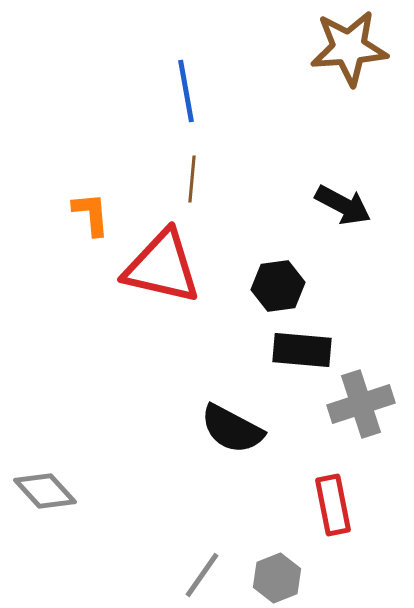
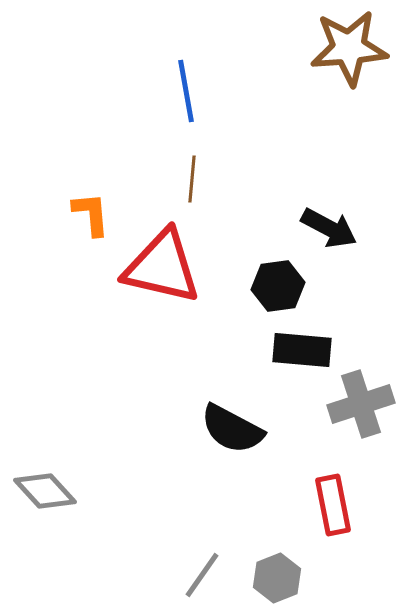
black arrow: moved 14 px left, 23 px down
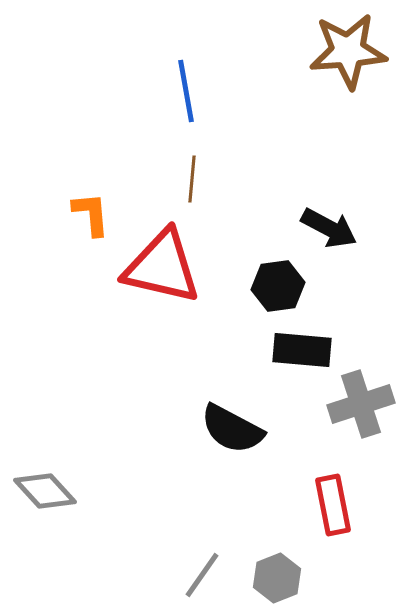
brown star: moved 1 px left, 3 px down
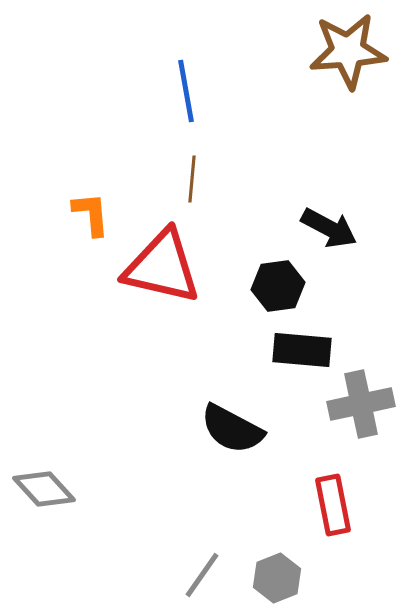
gray cross: rotated 6 degrees clockwise
gray diamond: moved 1 px left, 2 px up
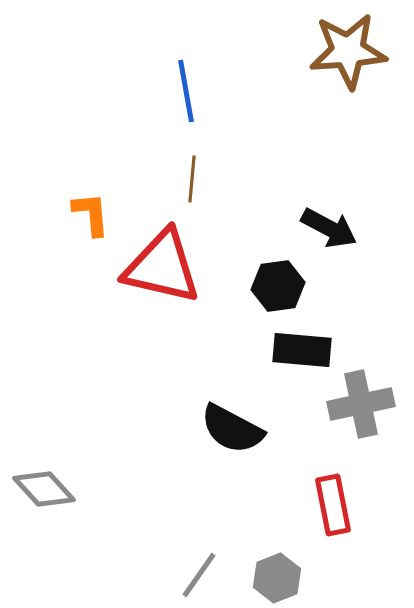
gray line: moved 3 px left
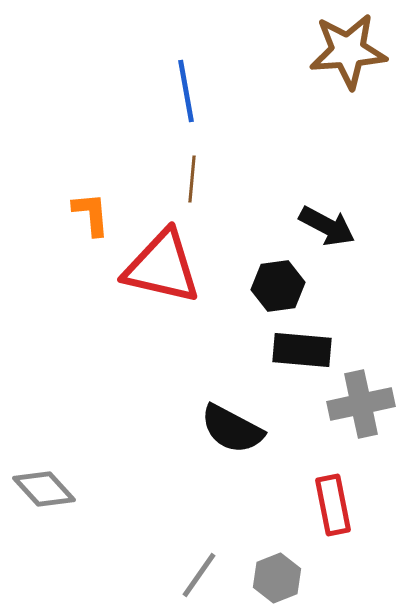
black arrow: moved 2 px left, 2 px up
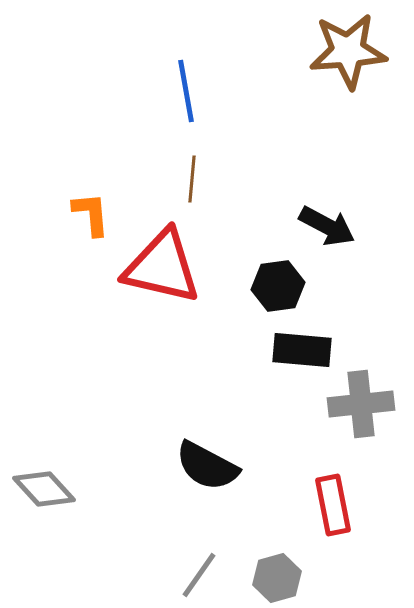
gray cross: rotated 6 degrees clockwise
black semicircle: moved 25 px left, 37 px down
gray hexagon: rotated 6 degrees clockwise
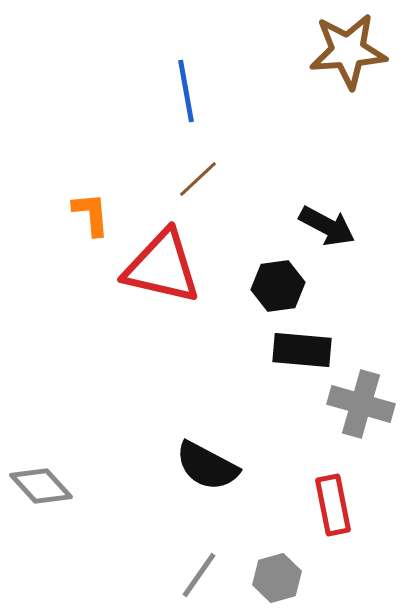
brown line: moved 6 px right; rotated 42 degrees clockwise
gray cross: rotated 22 degrees clockwise
gray diamond: moved 3 px left, 3 px up
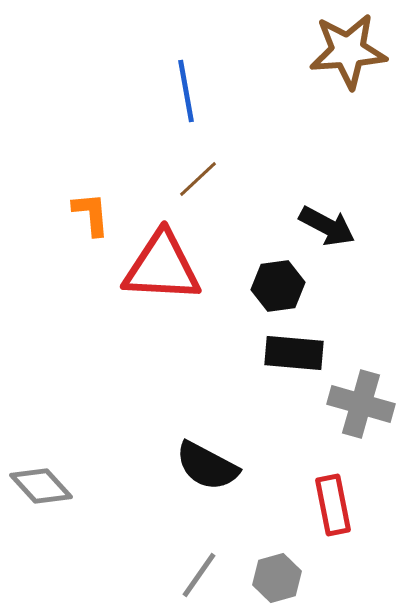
red triangle: rotated 10 degrees counterclockwise
black rectangle: moved 8 px left, 3 px down
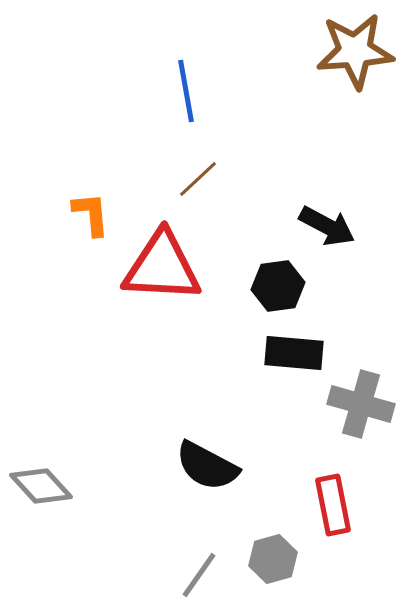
brown star: moved 7 px right
gray hexagon: moved 4 px left, 19 px up
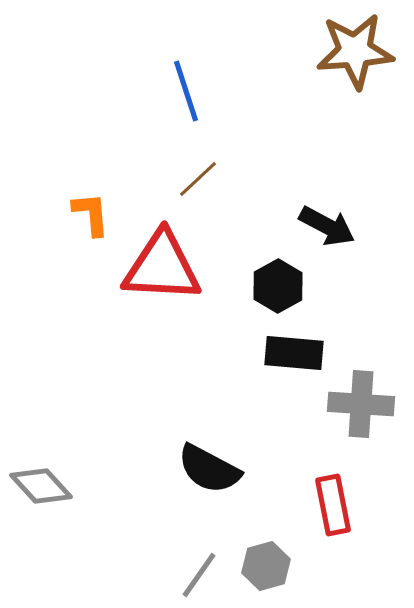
blue line: rotated 8 degrees counterclockwise
black hexagon: rotated 21 degrees counterclockwise
gray cross: rotated 12 degrees counterclockwise
black semicircle: moved 2 px right, 3 px down
gray hexagon: moved 7 px left, 7 px down
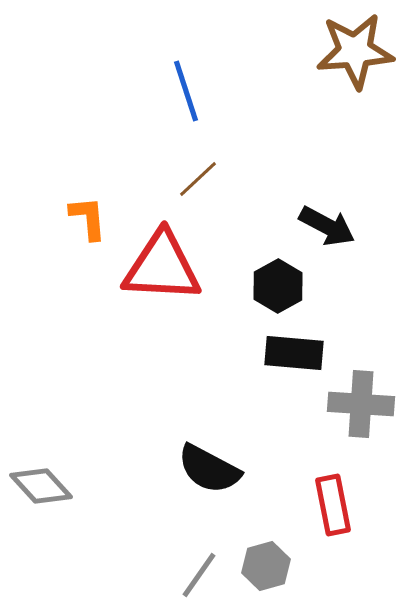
orange L-shape: moved 3 px left, 4 px down
